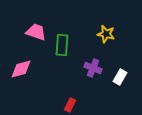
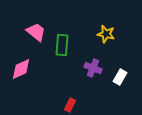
pink trapezoid: rotated 20 degrees clockwise
pink diamond: rotated 10 degrees counterclockwise
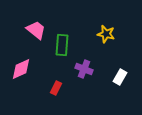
pink trapezoid: moved 2 px up
purple cross: moved 9 px left, 1 px down
red rectangle: moved 14 px left, 17 px up
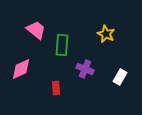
yellow star: rotated 12 degrees clockwise
purple cross: moved 1 px right
red rectangle: rotated 32 degrees counterclockwise
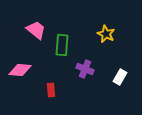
pink diamond: moved 1 px left, 1 px down; rotated 30 degrees clockwise
red rectangle: moved 5 px left, 2 px down
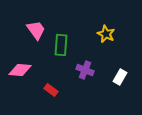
pink trapezoid: rotated 15 degrees clockwise
green rectangle: moved 1 px left
purple cross: moved 1 px down
red rectangle: rotated 48 degrees counterclockwise
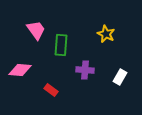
purple cross: rotated 18 degrees counterclockwise
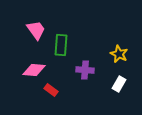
yellow star: moved 13 px right, 20 px down
pink diamond: moved 14 px right
white rectangle: moved 1 px left, 7 px down
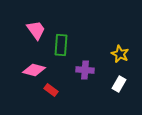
yellow star: moved 1 px right
pink diamond: rotated 10 degrees clockwise
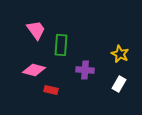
red rectangle: rotated 24 degrees counterclockwise
